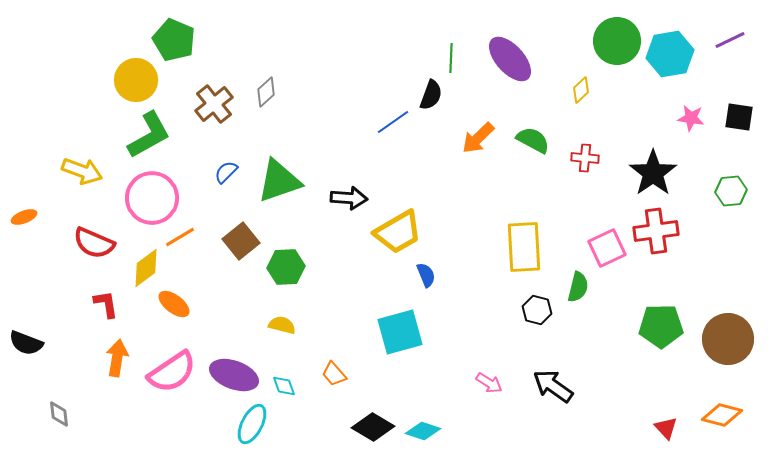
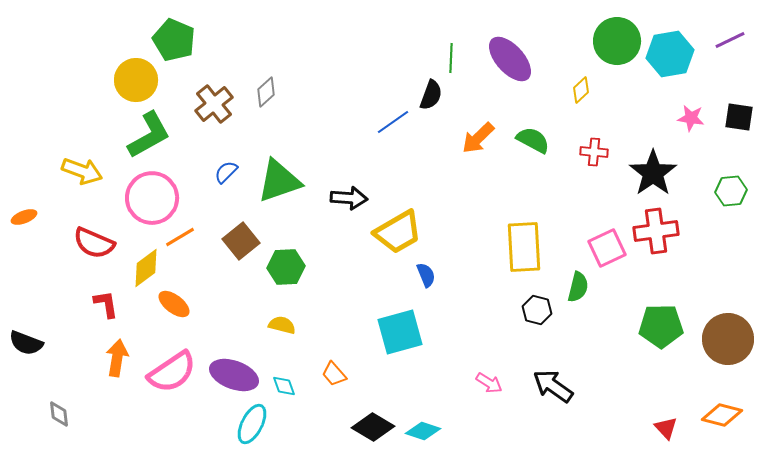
red cross at (585, 158): moved 9 px right, 6 px up
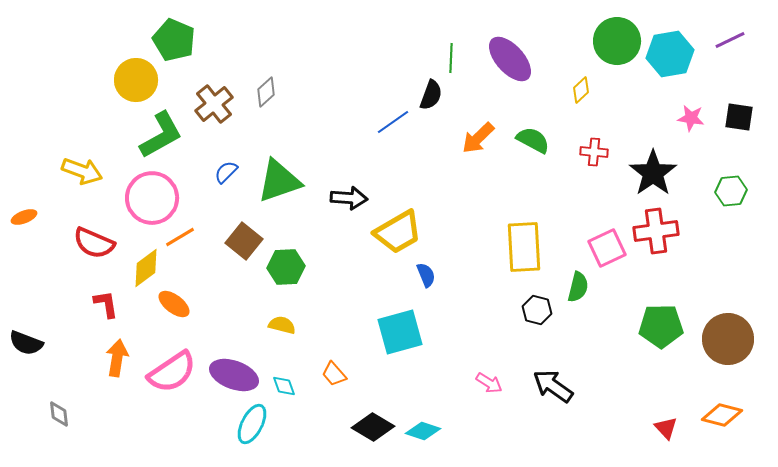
green L-shape at (149, 135): moved 12 px right
brown square at (241, 241): moved 3 px right; rotated 12 degrees counterclockwise
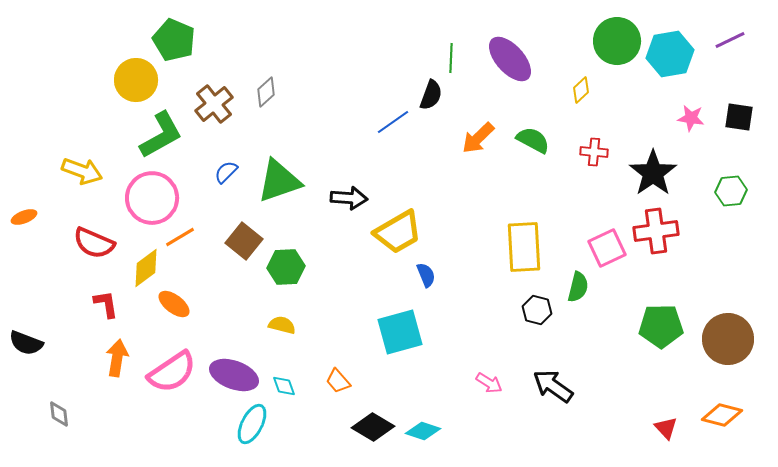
orange trapezoid at (334, 374): moved 4 px right, 7 px down
